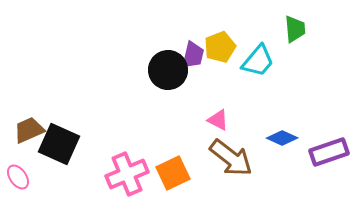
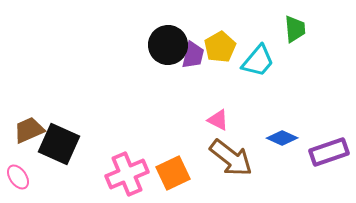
yellow pentagon: rotated 8 degrees counterclockwise
black circle: moved 25 px up
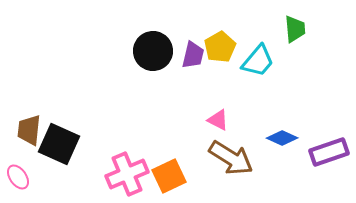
black circle: moved 15 px left, 6 px down
brown trapezoid: rotated 60 degrees counterclockwise
brown arrow: rotated 6 degrees counterclockwise
orange square: moved 4 px left, 3 px down
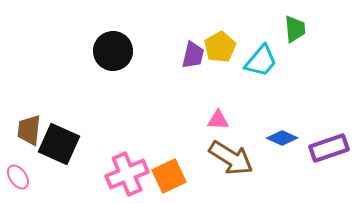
black circle: moved 40 px left
cyan trapezoid: moved 3 px right
pink triangle: rotated 25 degrees counterclockwise
purple rectangle: moved 4 px up
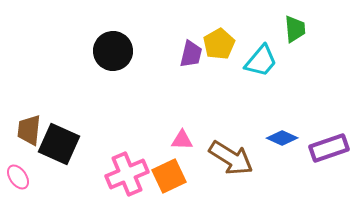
yellow pentagon: moved 1 px left, 3 px up
purple trapezoid: moved 2 px left, 1 px up
pink triangle: moved 36 px left, 20 px down
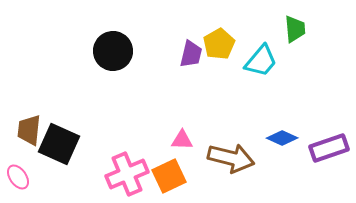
brown arrow: rotated 18 degrees counterclockwise
